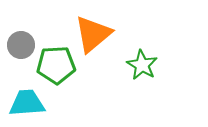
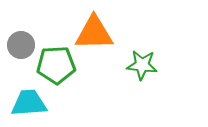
orange triangle: moved 1 px right, 1 px up; rotated 39 degrees clockwise
green star: rotated 24 degrees counterclockwise
cyan trapezoid: moved 2 px right
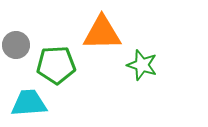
orange triangle: moved 8 px right
gray circle: moved 5 px left
green star: rotated 12 degrees clockwise
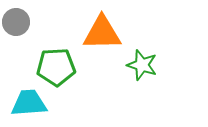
gray circle: moved 23 px up
green pentagon: moved 2 px down
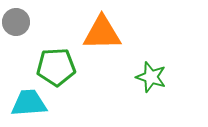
green star: moved 9 px right, 12 px down
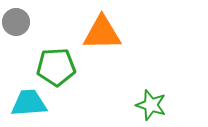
green star: moved 28 px down
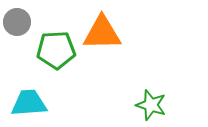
gray circle: moved 1 px right
green pentagon: moved 17 px up
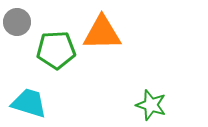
cyan trapezoid: rotated 21 degrees clockwise
